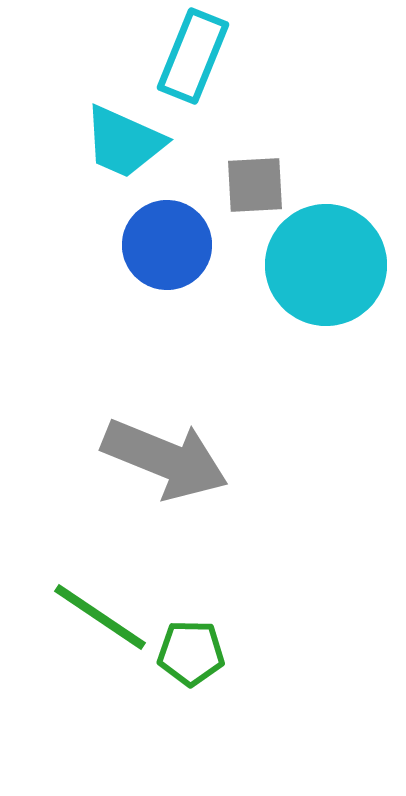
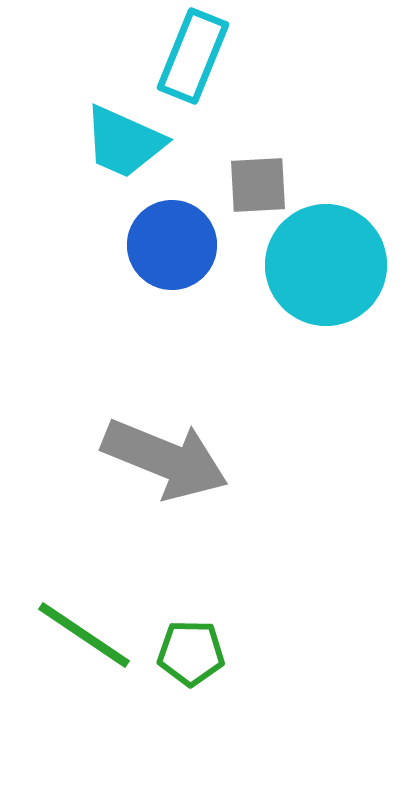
gray square: moved 3 px right
blue circle: moved 5 px right
green line: moved 16 px left, 18 px down
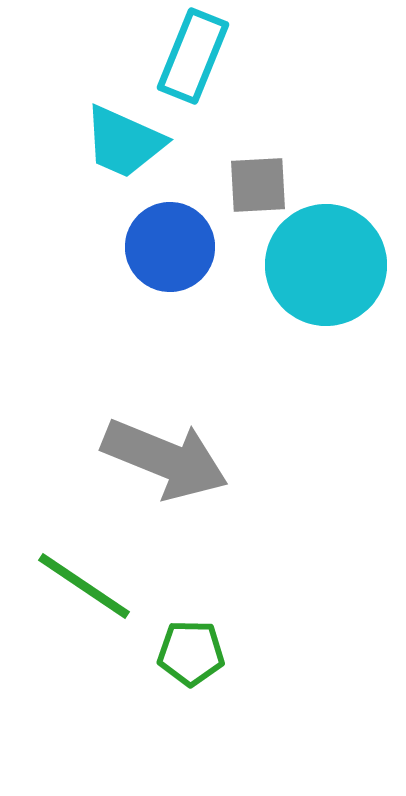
blue circle: moved 2 px left, 2 px down
green line: moved 49 px up
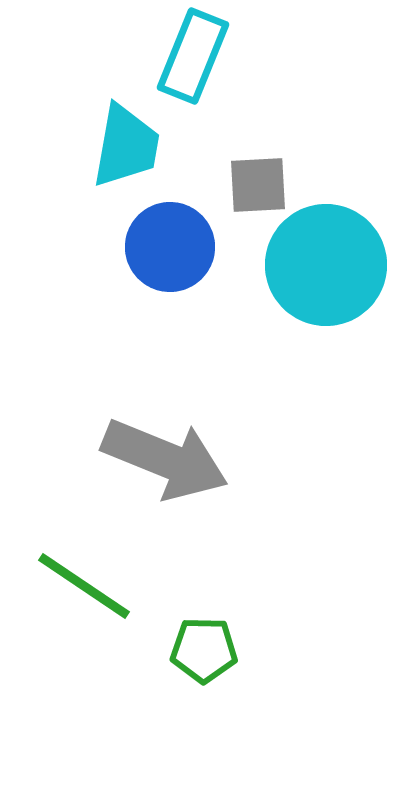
cyan trapezoid: moved 2 px right, 4 px down; rotated 104 degrees counterclockwise
green pentagon: moved 13 px right, 3 px up
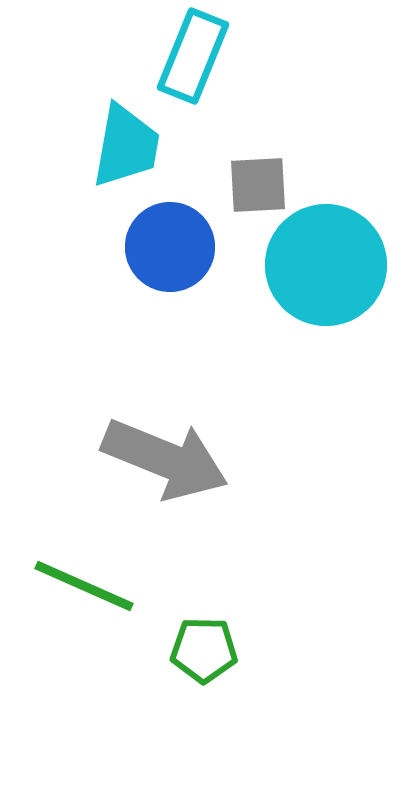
green line: rotated 10 degrees counterclockwise
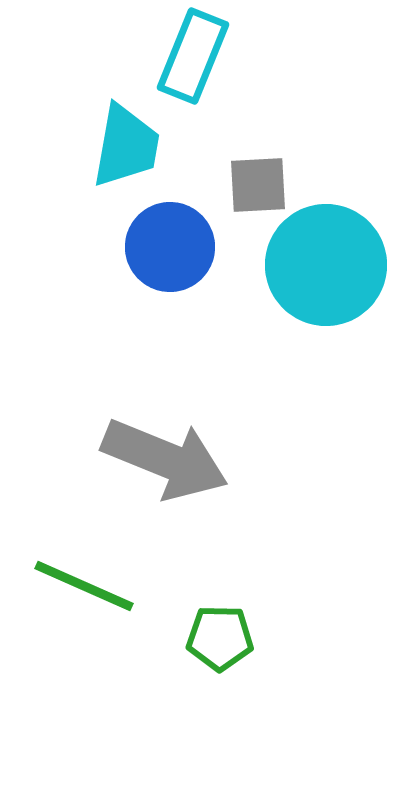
green pentagon: moved 16 px right, 12 px up
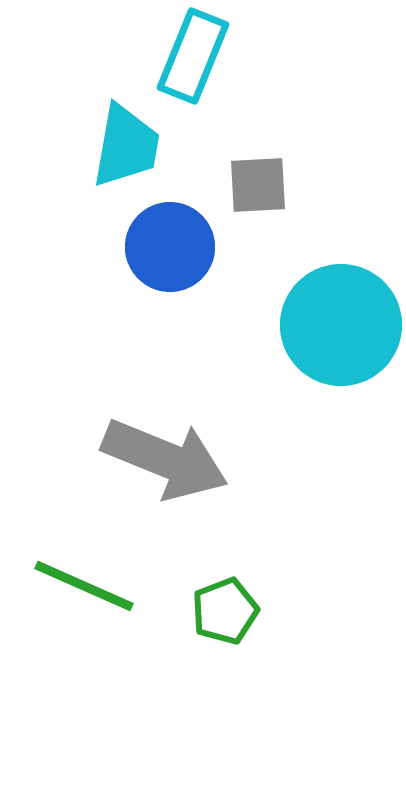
cyan circle: moved 15 px right, 60 px down
green pentagon: moved 5 px right, 27 px up; rotated 22 degrees counterclockwise
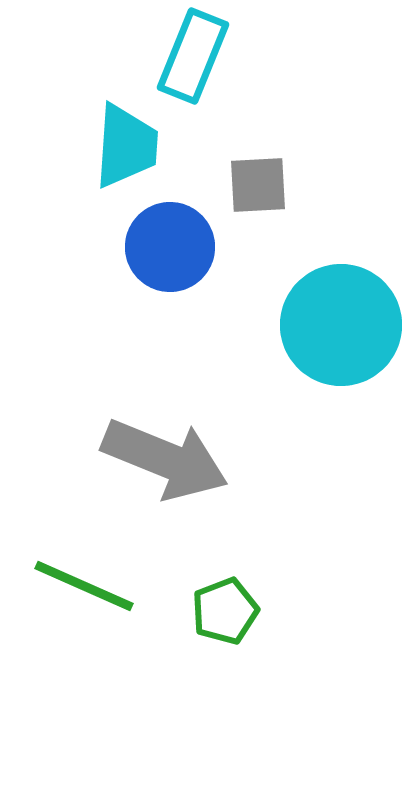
cyan trapezoid: rotated 6 degrees counterclockwise
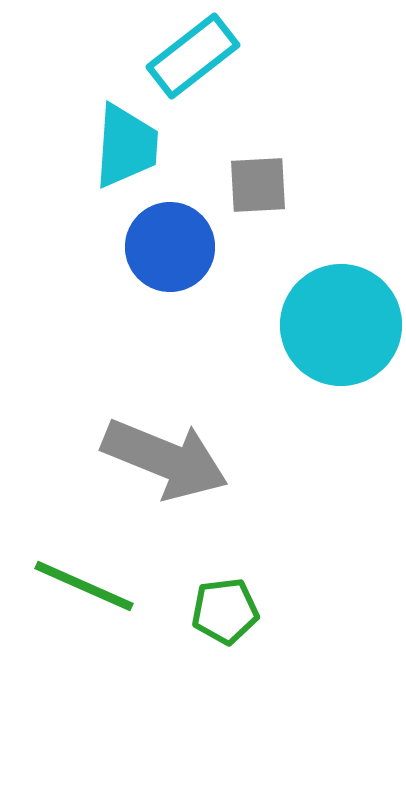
cyan rectangle: rotated 30 degrees clockwise
green pentagon: rotated 14 degrees clockwise
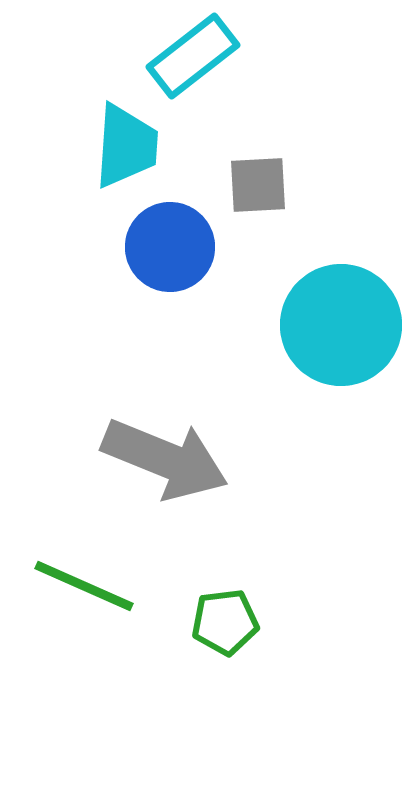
green pentagon: moved 11 px down
